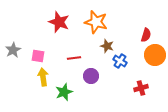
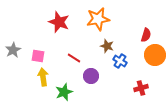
orange star: moved 2 px right, 3 px up; rotated 25 degrees counterclockwise
red line: rotated 40 degrees clockwise
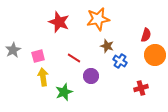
pink square: rotated 24 degrees counterclockwise
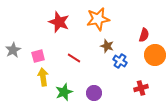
red semicircle: moved 2 px left
purple circle: moved 3 px right, 17 px down
